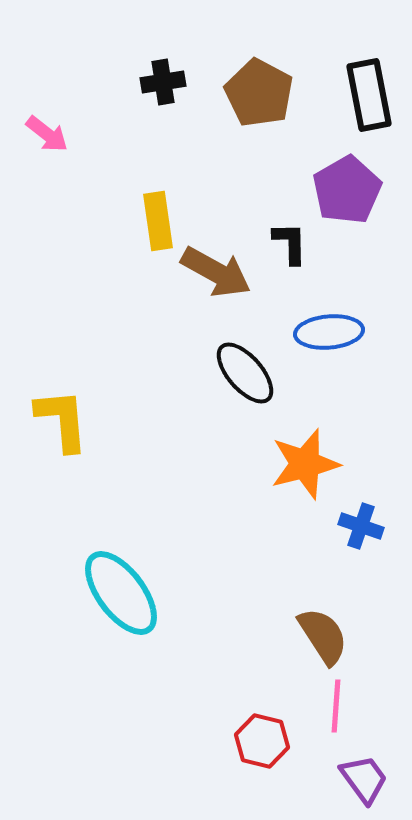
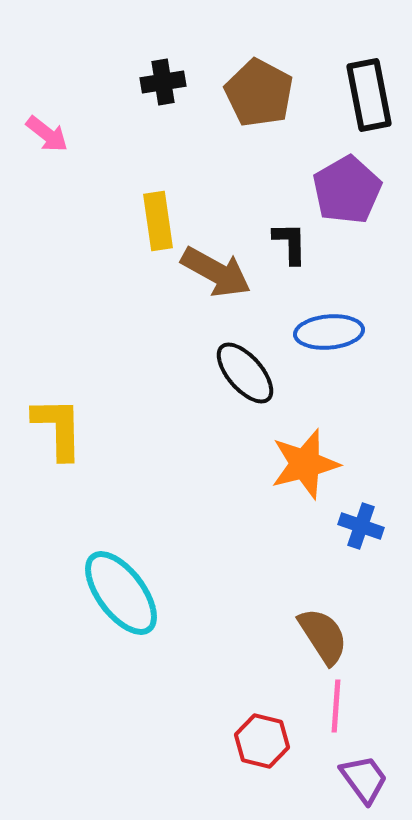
yellow L-shape: moved 4 px left, 8 px down; rotated 4 degrees clockwise
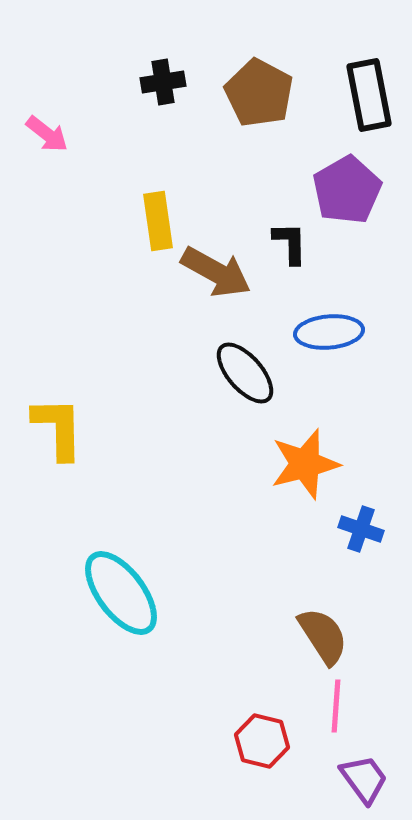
blue cross: moved 3 px down
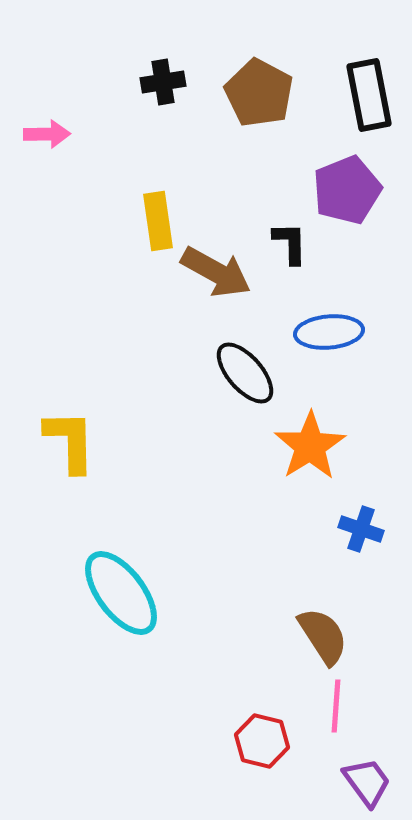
pink arrow: rotated 39 degrees counterclockwise
purple pentagon: rotated 8 degrees clockwise
yellow L-shape: moved 12 px right, 13 px down
orange star: moved 5 px right, 18 px up; rotated 18 degrees counterclockwise
purple trapezoid: moved 3 px right, 3 px down
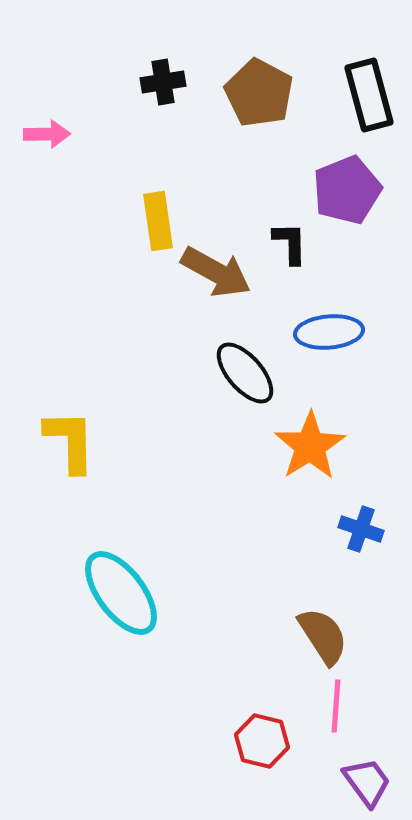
black rectangle: rotated 4 degrees counterclockwise
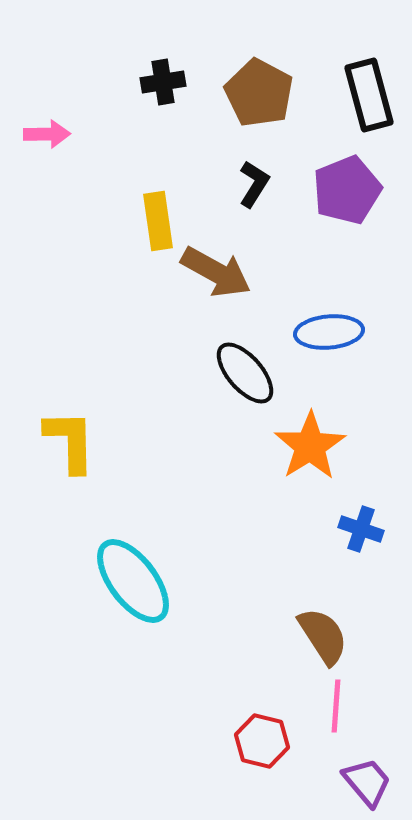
black L-shape: moved 36 px left, 59 px up; rotated 33 degrees clockwise
cyan ellipse: moved 12 px right, 12 px up
purple trapezoid: rotated 4 degrees counterclockwise
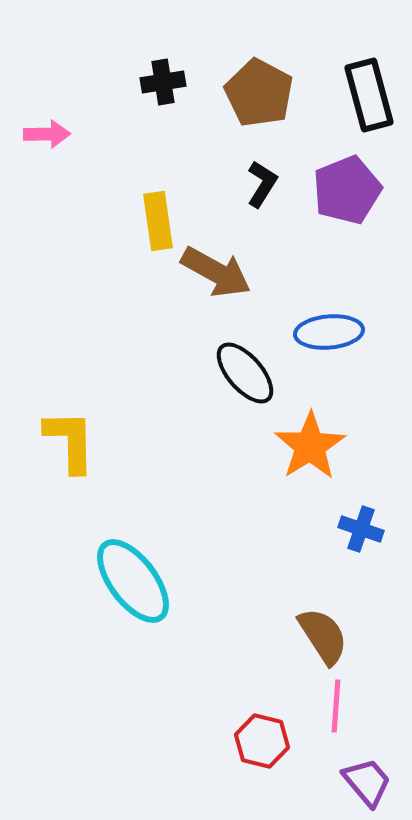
black L-shape: moved 8 px right
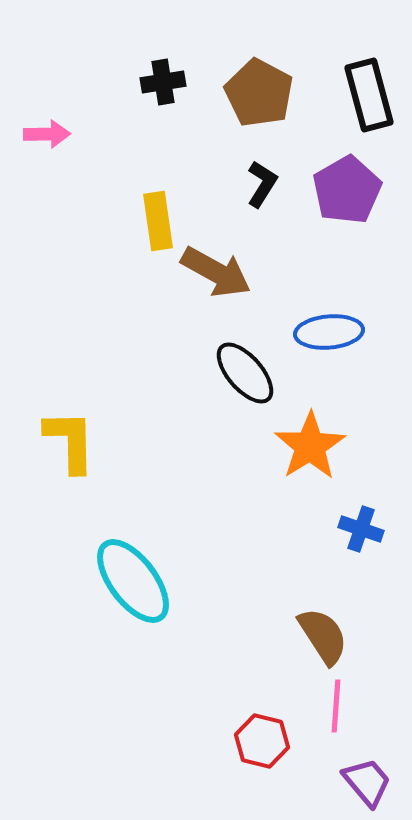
purple pentagon: rotated 8 degrees counterclockwise
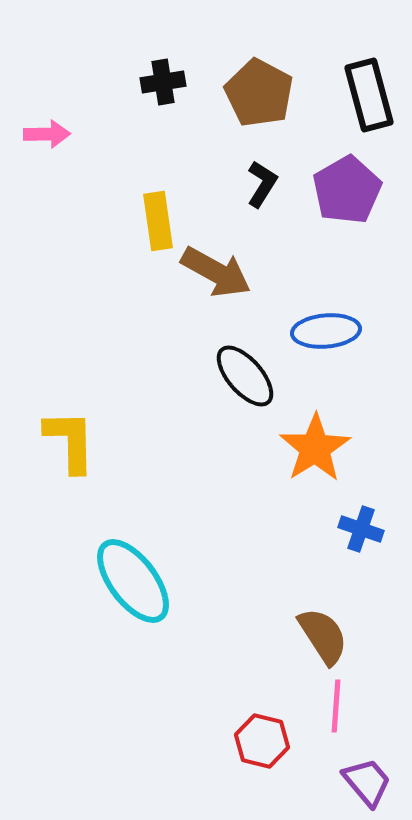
blue ellipse: moved 3 px left, 1 px up
black ellipse: moved 3 px down
orange star: moved 5 px right, 2 px down
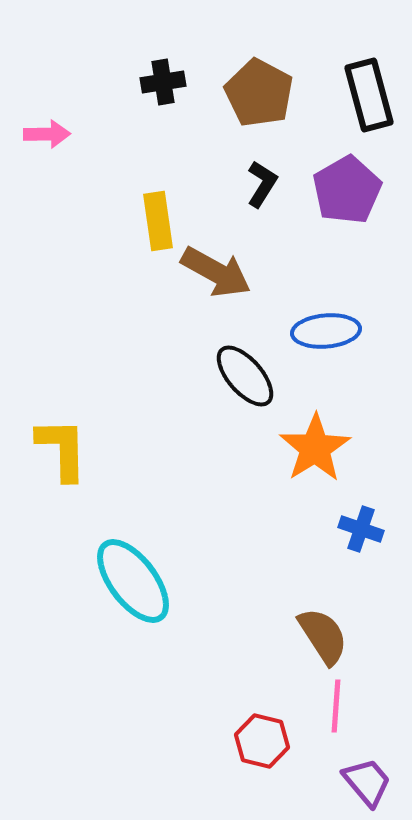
yellow L-shape: moved 8 px left, 8 px down
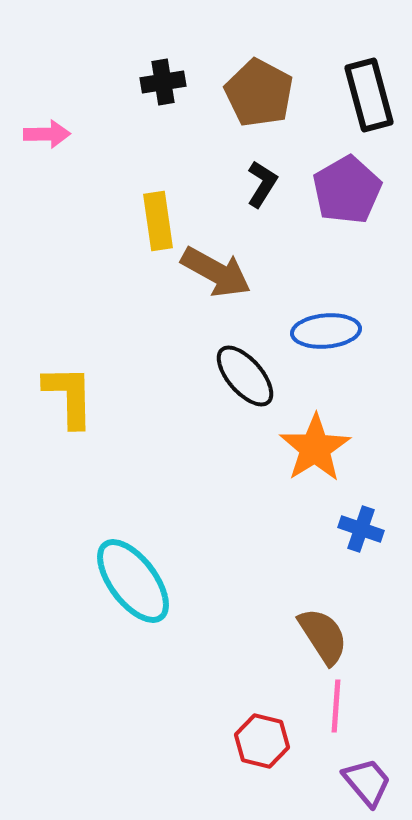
yellow L-shape: moved 7 px right, 53 px up
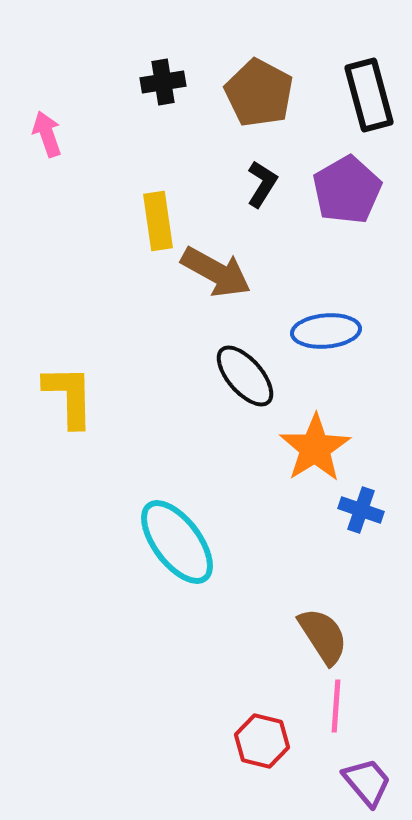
pink arrow: rotated 108 degrees counterclockwise
blue cross: moved 19 px up
cyan ellipse: moved 44 px right, 39 px up
